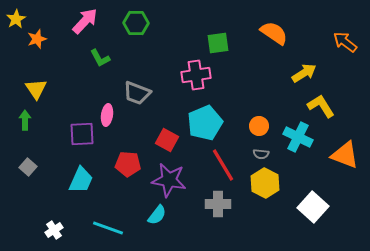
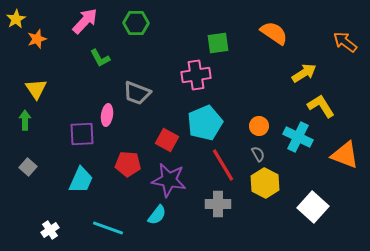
gray semicircle: moved 3 px left; rotated 126 degrees counterclockwise
white cross: moved 4 px left
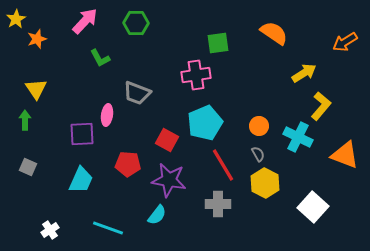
orange arrow: rotated 70 degrees counterclockwise
yellow L-shape: rotated 72 degrees clockwise
gray square: rotated 18 degrees counterclockwise
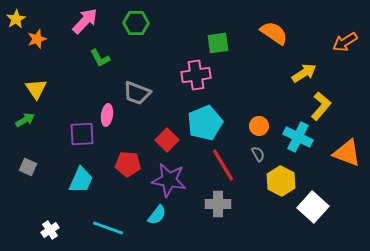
green arrow: rotated 60 degrees clockwise
red square: rotated 15 degrees clockwise
orange triangle: moved 2 px right, 2 px up
yellow hexagon: moved 16 px right, 2 px up
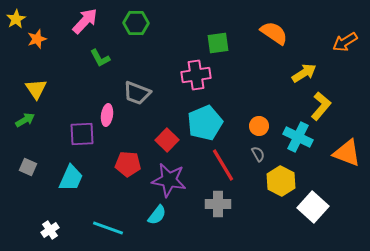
cyan trapezoid: moved 10 px left, 2 px up
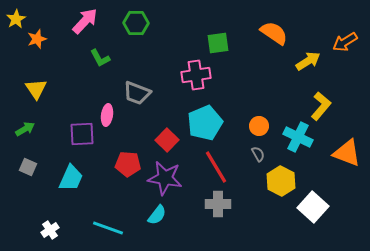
yellow arrow: moved 4 px right, 12 px up
green arrow: moved 9 px down
red line: moved 7 px left, 2 px down
purple star: moved 4 px left, 2 px up
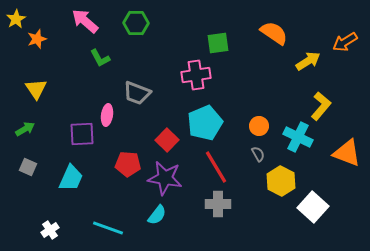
pink arrow: rotated 92 degrees counterclockwise
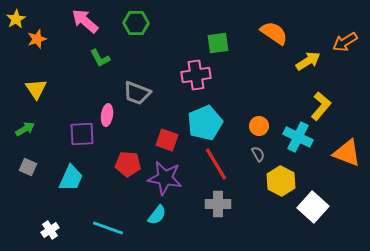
red square: rotated 25 degrees counterclockwise
red line: moved 3 px up
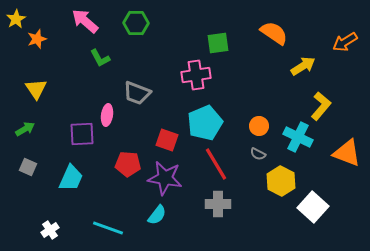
yellow arrow: moved 5 px left, 5 px down
gray semicircle: rotated 147 degrees clockwise
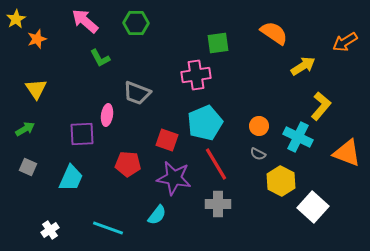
purple star: moved 9 px right
